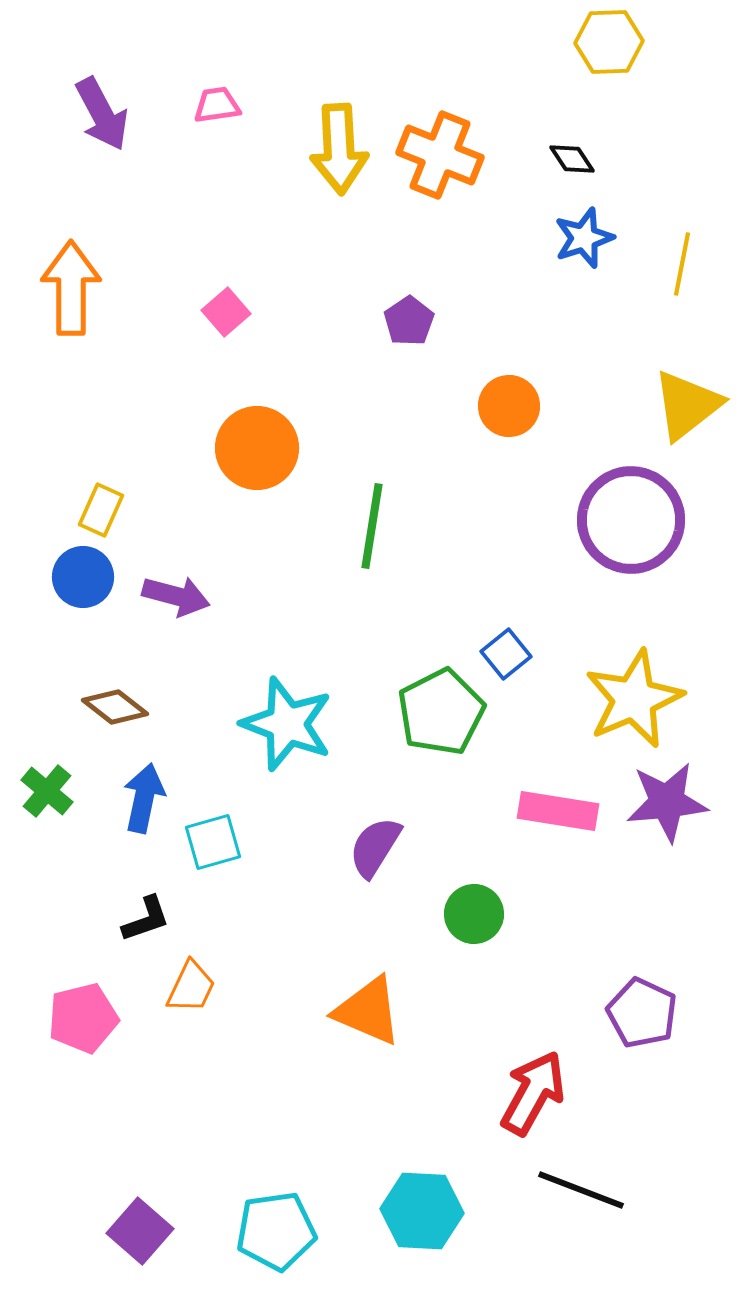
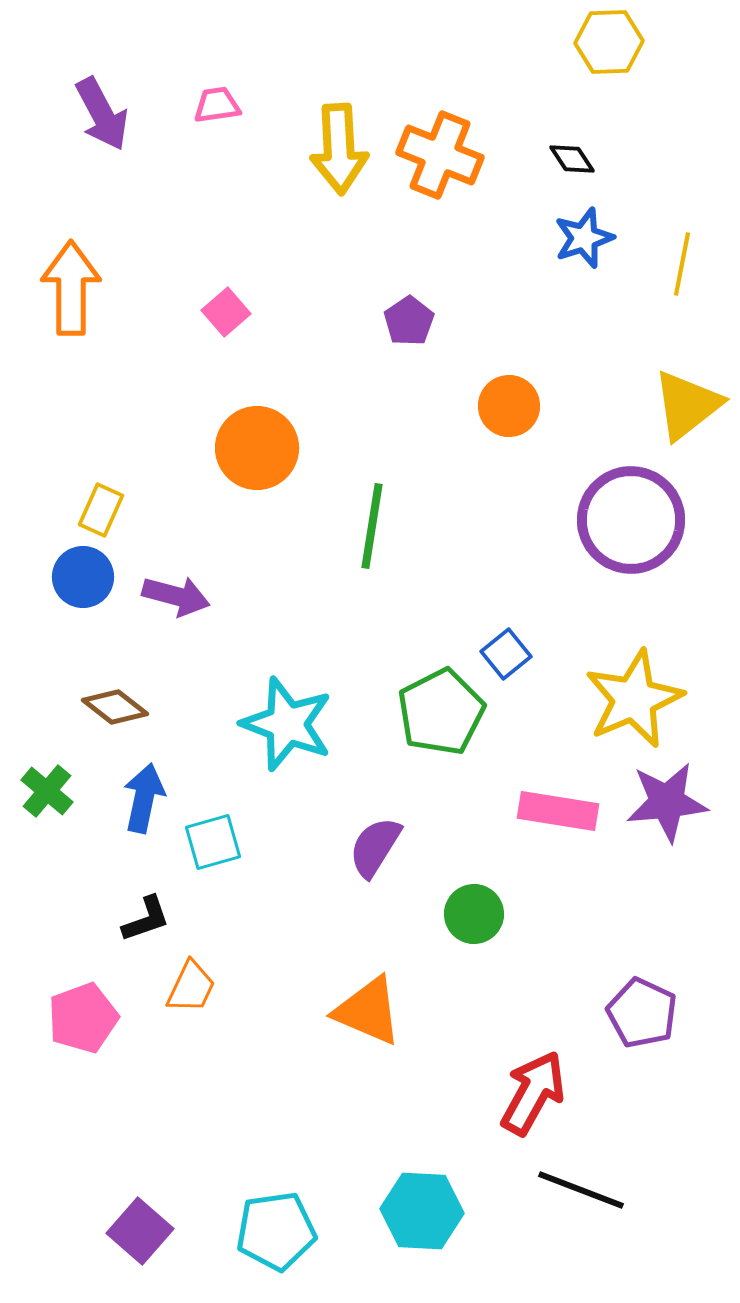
pink pentagon at (83, 1018): rotated 6 degrees counterclockwise
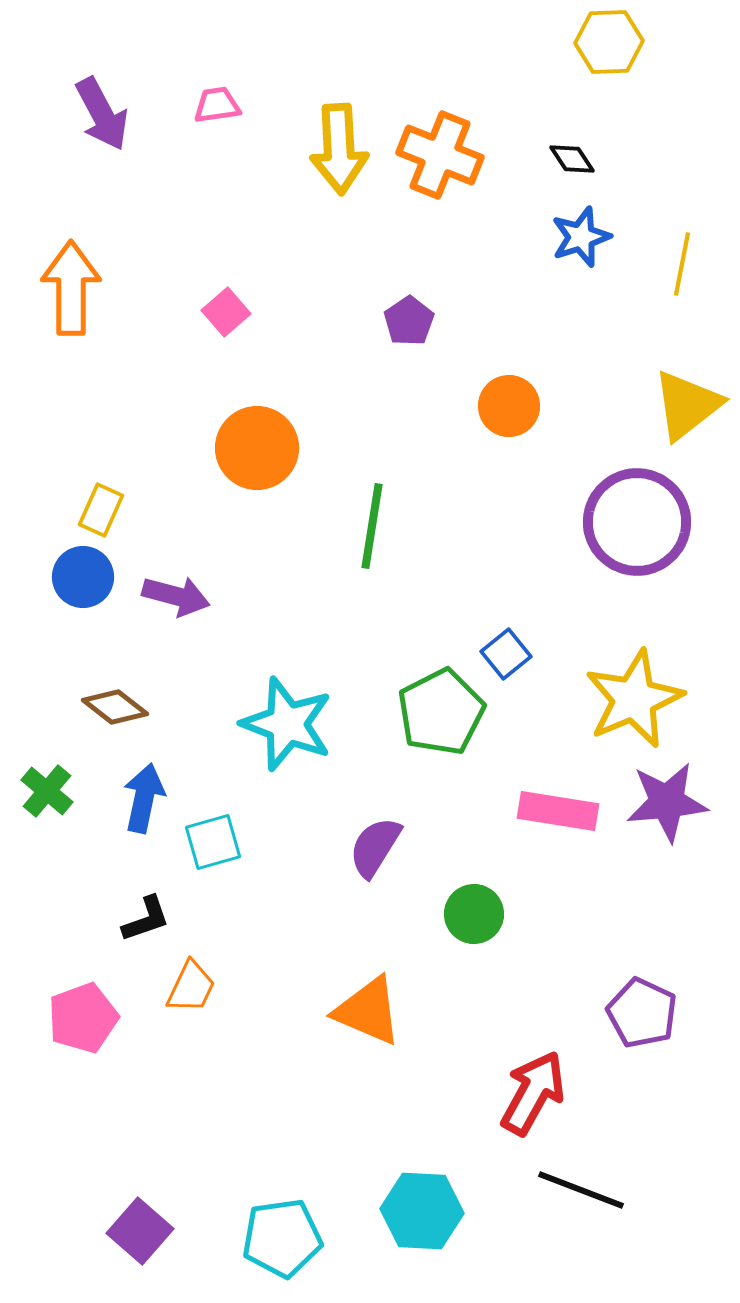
blue star at (584, 238): moved 3 px left, 1 px up
purple circle at (631, 520): moved 6 px right, 2 px down
cyan pentagon at (276, 1231): moved 6 px right, 7 px down
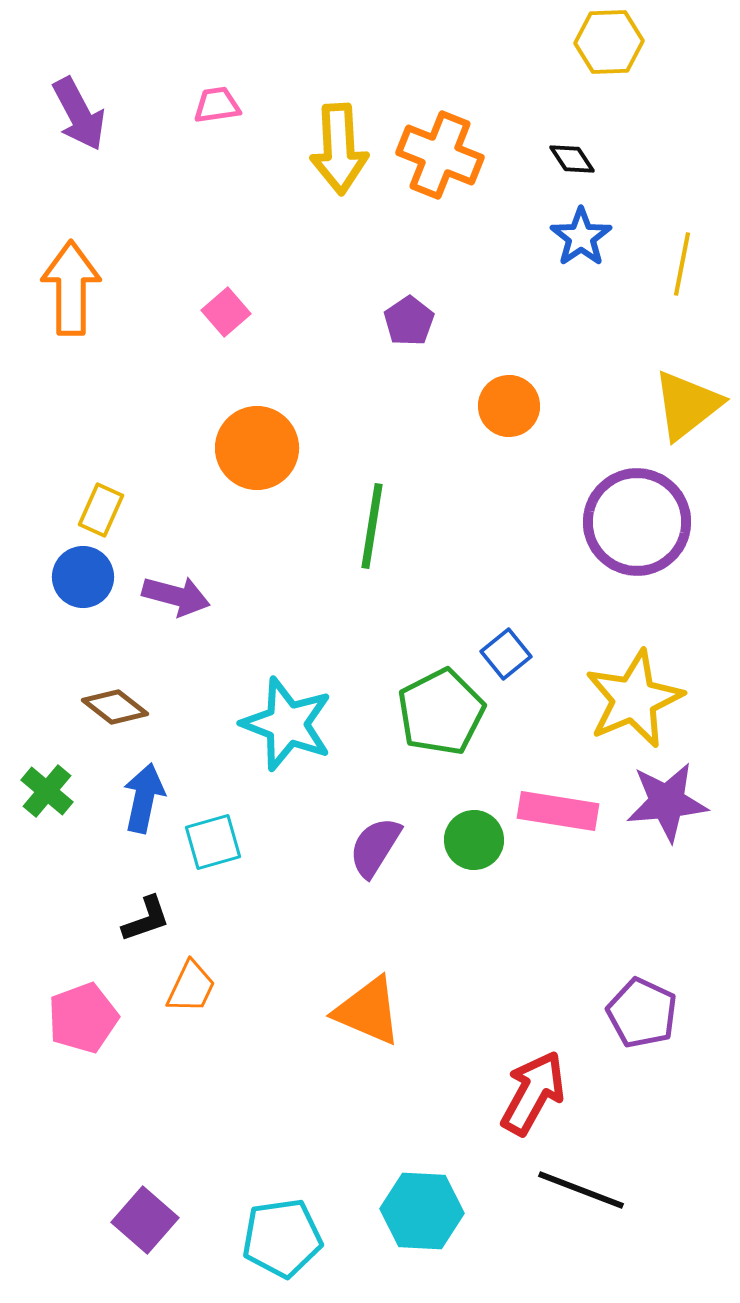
purple arrow at (102, 114): moved 23 px left
blue star at (581, 237): rotated 16 degrees counterclockwise
green circle at (474, 914): moved 74 px up
purple square at (140, 1231): moved 5 px right, 11 px up
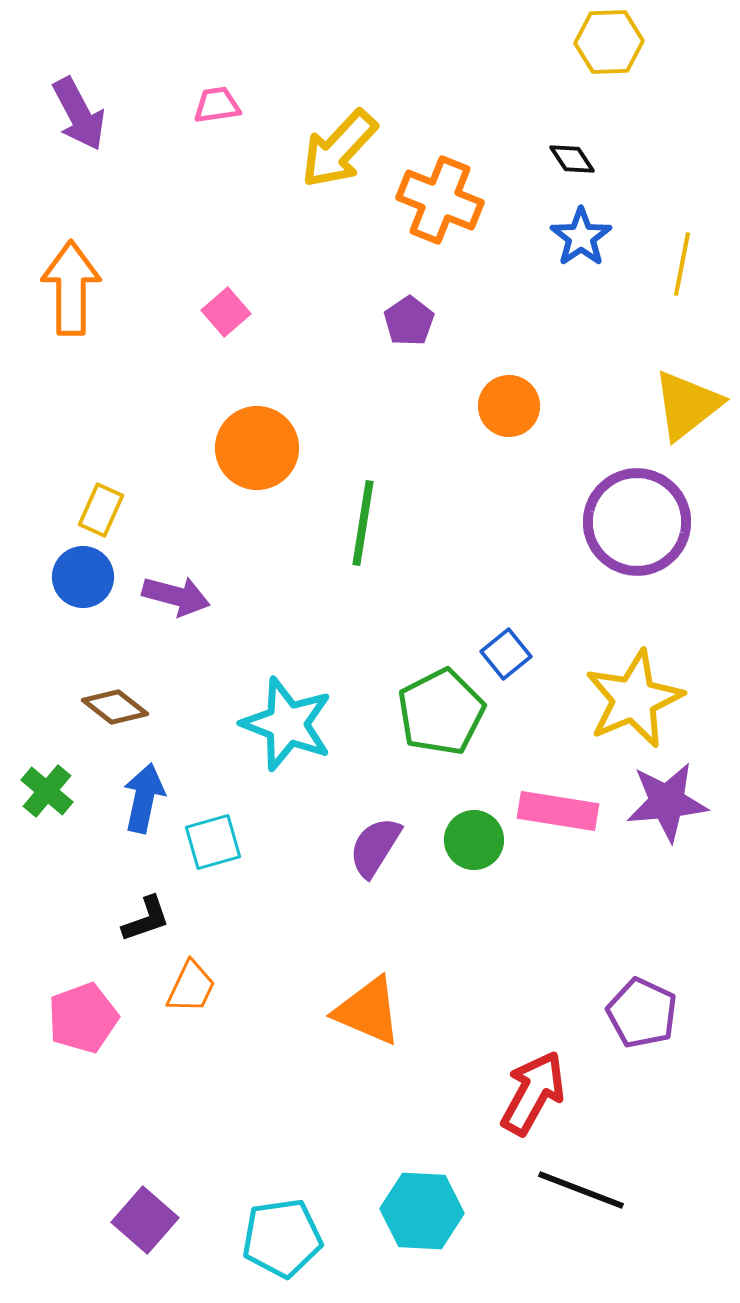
yellow arrow at (339, 149): rotated 46 degrees clockwise
orange cross at (440, 155): moved 45 px down
green line at (372, 526): moved 9 px left, 3 px up
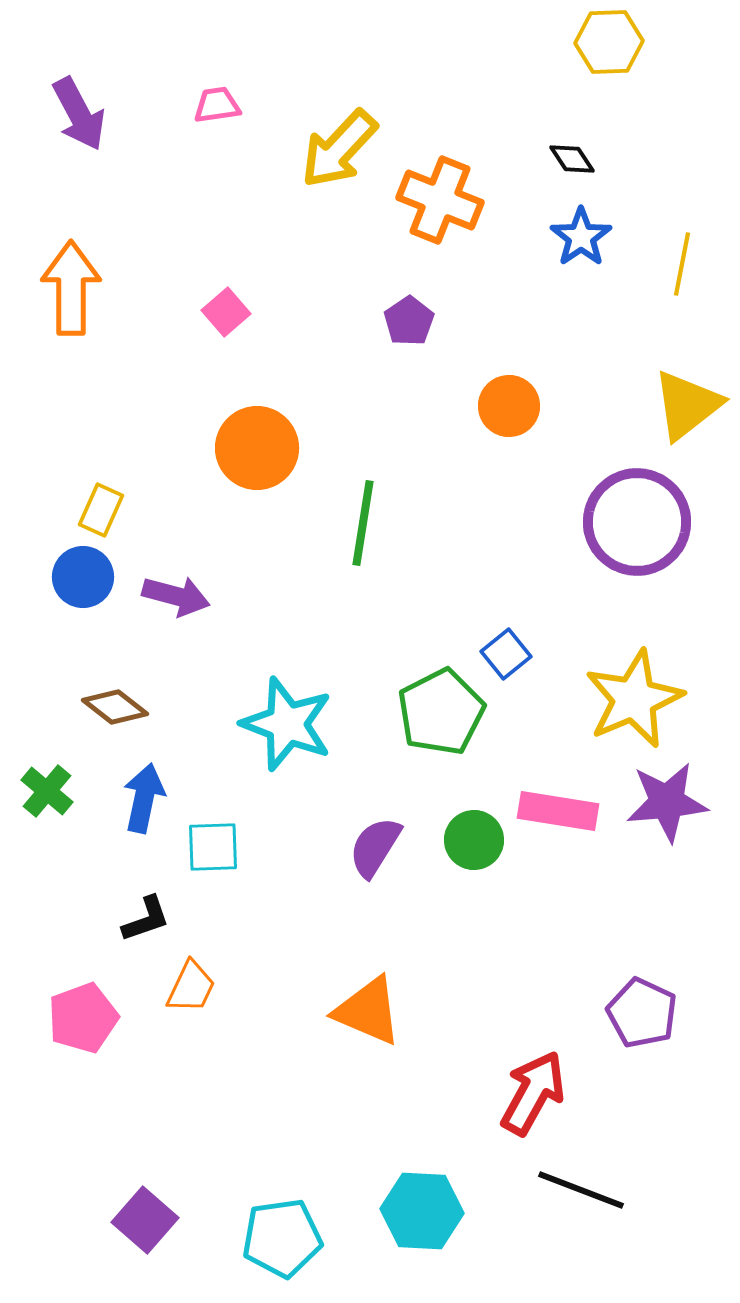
cyan square at (213, 842): moved 5 px down; rotated 14 degrees clockwise
